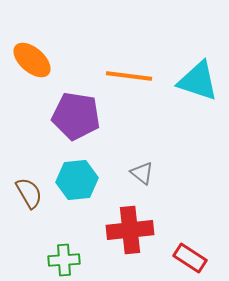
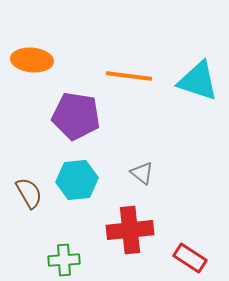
orange ellipse: rotated 36 degrees counterclockwise
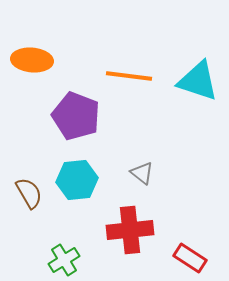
purple pentagon: rotated 12 degrees clockwise
green cross: rotated 28 degrees counterclockwise
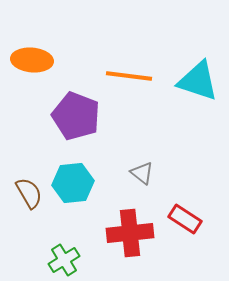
cyan hexagon: moved 4 px left, 3 px down
red cross: moved 3 px down
red rectangle: moved 5 px left, 39 px up
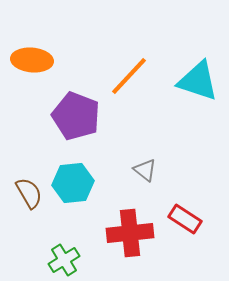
orange line: rotated 54 degrees counterclockwise
gray triangle: moved 3 px right, 3 px up
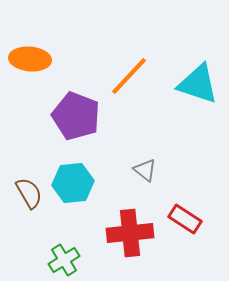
orange ellipse: moved 2 px left, 1 px up
cyan triangle: moved 3 px down
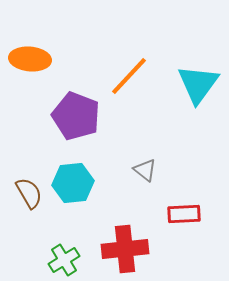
cyan triangle: rotated 48 degrees clockwise
red rectangle: moved 1 px left, 5 px up; rotated 36 degrees counterclockwise
red cross: moved 5 px left, 16 px down
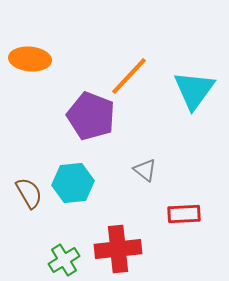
cyan triangle: moved 4 px left, 6 px down
purple pentagon: moved 15 px right
red cross: moved 7 px left
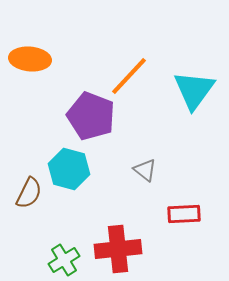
cyan hexagon: moved 4 px left, 14 px up; rotated 21 degrees clockwise
brown semicircle: rotated 56 degrees clockwise
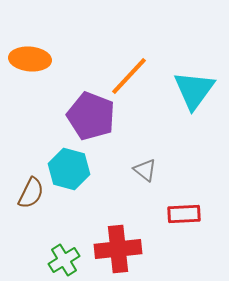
brown semicircle: moved 2 px right
